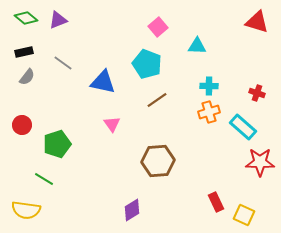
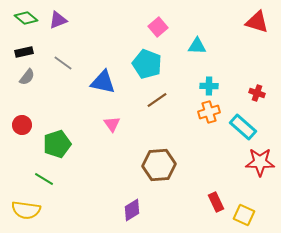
brown hexagon: moved 1 px right, 4 px down
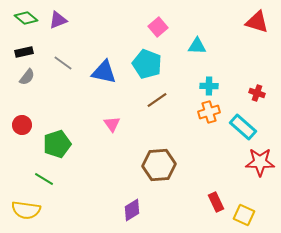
blue triangle: moved 1 px right, 10 px up
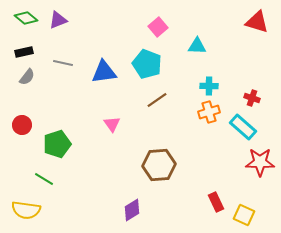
gray line: rotated 24 degrees counterclockwise
blue triangle: rotated 20 degrees counterclockwise
red cross: moved 5 px left, 5 px down
